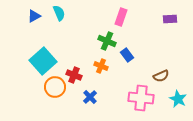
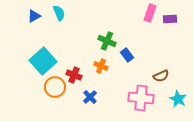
pink rectangle: moved 29 px right, 4 px up
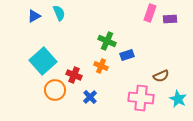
blue rectangle: rotated 72 degrees counterclockwise
orange circle: moved 3 px down
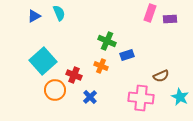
cyan star: moved 2 px right, 2 px up
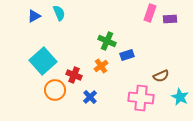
orange cross: rotated 32 degrees clockwise
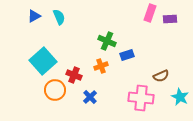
cyan semicircle: moved 4 px down
orange cross: rotated 16 degrees clockwise
